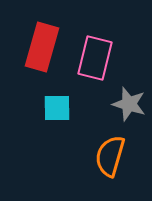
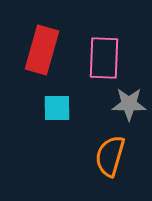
red rectangle: moved 3 px down
pink rectangle: moved 9 px right; rotated 12 degrees counterclockwise
gray star: rotated 16 degrees counterclockwise
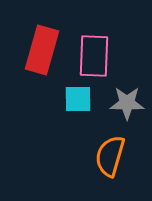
pink rectangle: moved 10 px left, 2 px up
gray star: moved 2 px left, 1 px up
cyan square: moved 21 px right, 9 px up
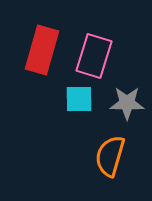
pink rectangle: rotated 15 degrees clockwise
cyan square: moved 1 px right
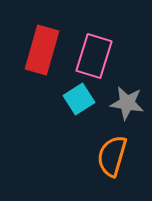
cyan square: rotated 32 degrees counterclockwise
gray star: rotated 8 degrees clockwise
orange semicircle: moved 2 px right
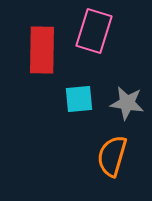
red rectangle: rotated 15 degrees counterclockwise
pink rectangle: moved 25 px up
cyan square: rotated 28 degrees clockwise
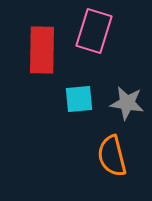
orange semicircle: rotated 30 degrees counterclockwise
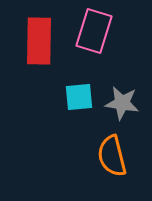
red rectangle: moved 3 px left, 9 px up
cyan square: moved 2 px up
gray star: moved 5 px left
